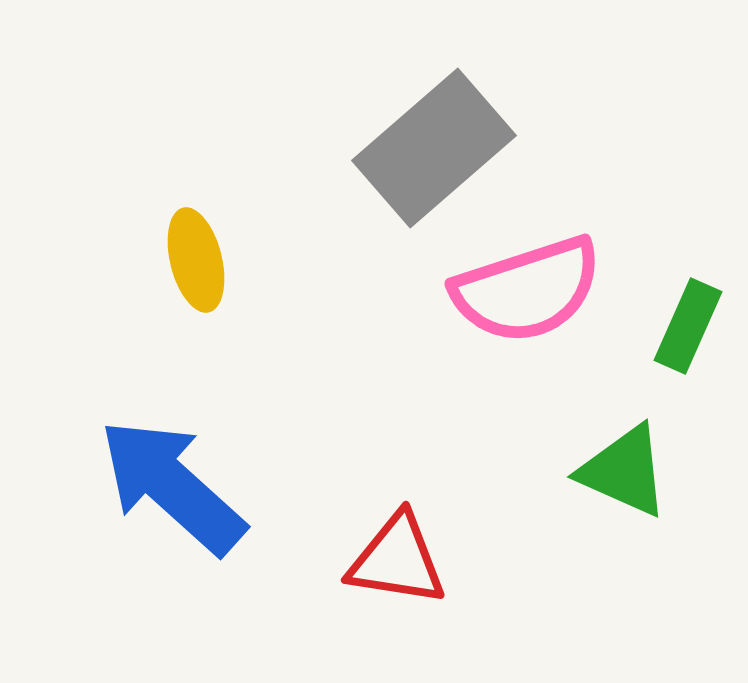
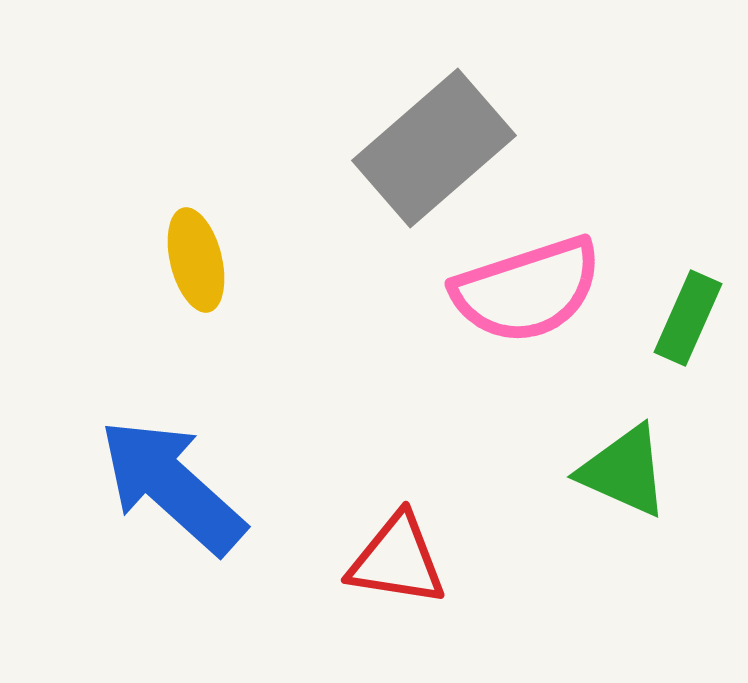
green rectangle: moved 8 px up
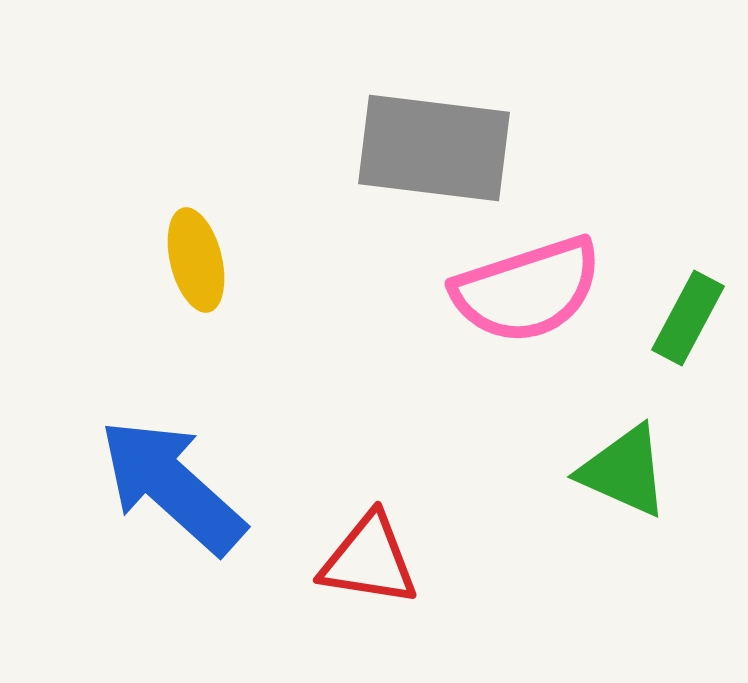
gray rectangle: rotated 48 degrees clockwise
green rectangle: rotated 4 degrees clockwise
red triangle: moved 28 px left
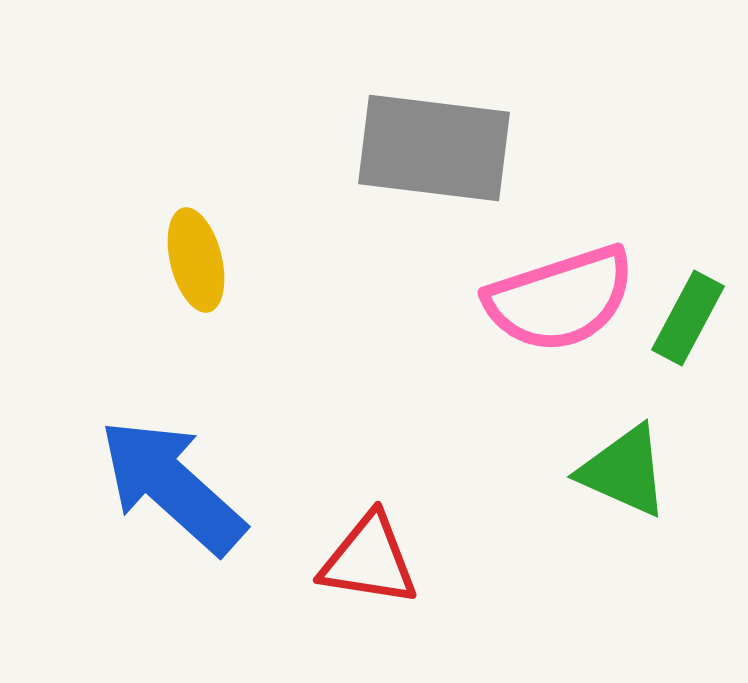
pink semicircle: moved 33 px right, 9 px down
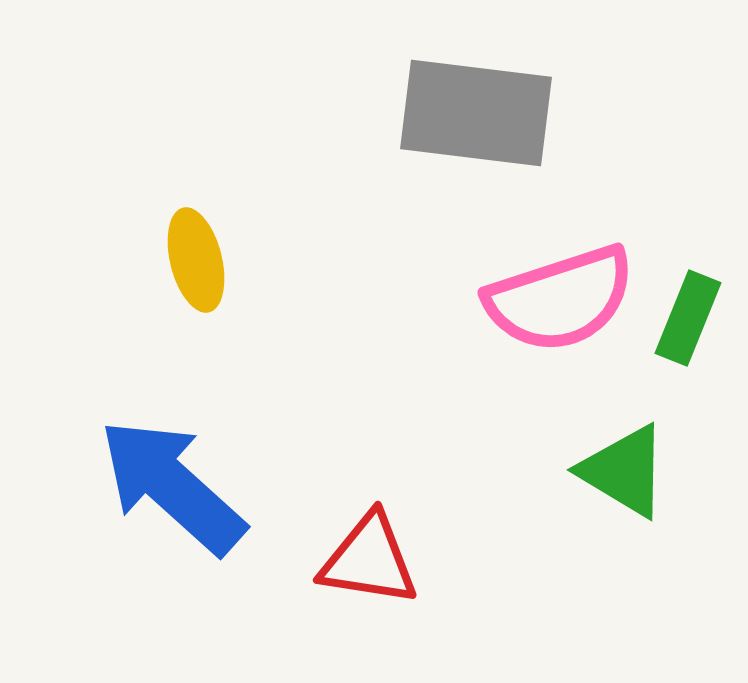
gray rectangle: moved 42 px right, 35 px up
green rectangle: rotated 6 degrees counterclockwise
green triangle: rotated 7 degrees clockwise
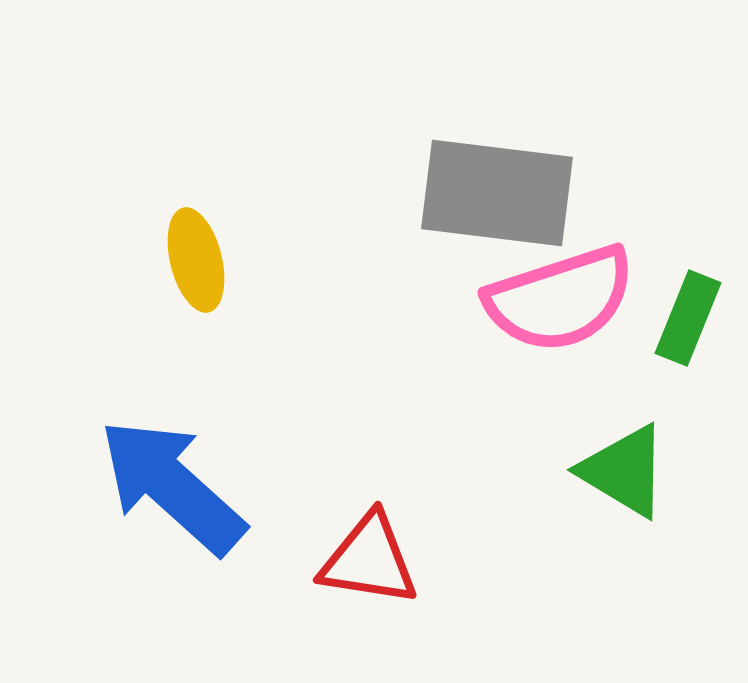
gray rectangle: moved 21 px right, 80 px down
